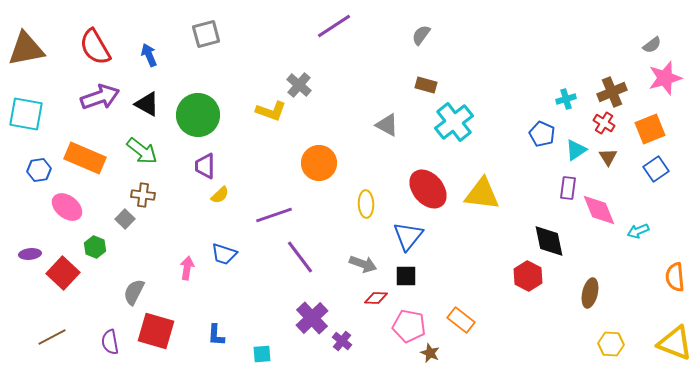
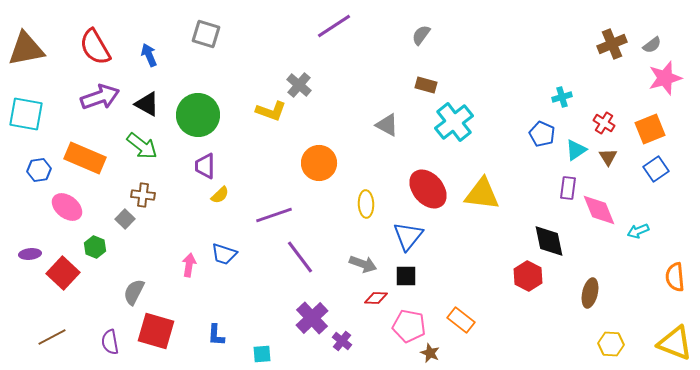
gray square at (206, 34): rotated 32 degrees clockwise
brown cross at (612, 92): moved 48 px up
cyan cross at (566, 99): moved 4 px left, 2 px up
green arrow at (142, 151): moved 5 px up
pink arrow at (187, 268): moved 2 px right, 3 px up
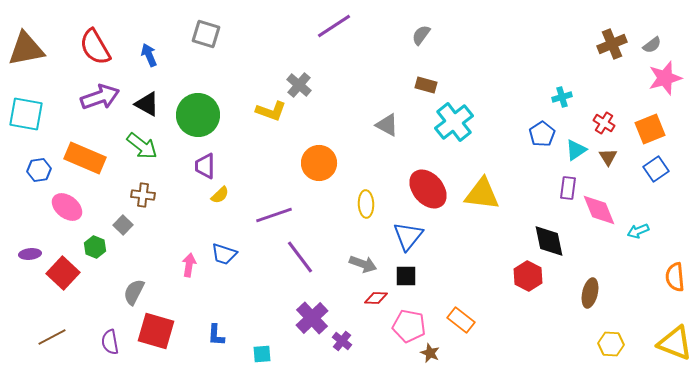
blue pentagon at (542, 134): rotated 15 degrees clockwise
gray square at (125, 219): moved 2 px left, 6 px down
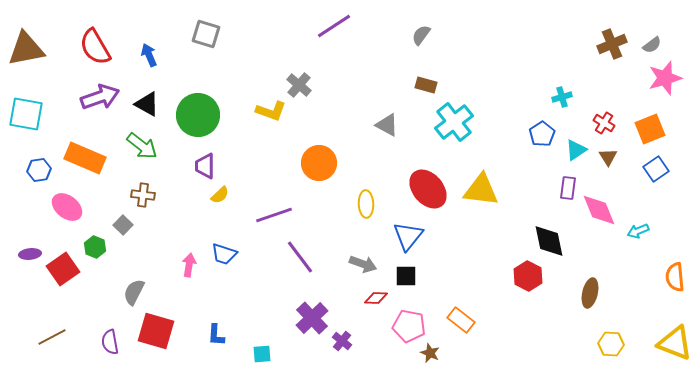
yellow triangle at (482, 194): moved 1 px left, 4 px up
red square at (63, 273): moved 4 px up; rotated 12 degrees clockwise
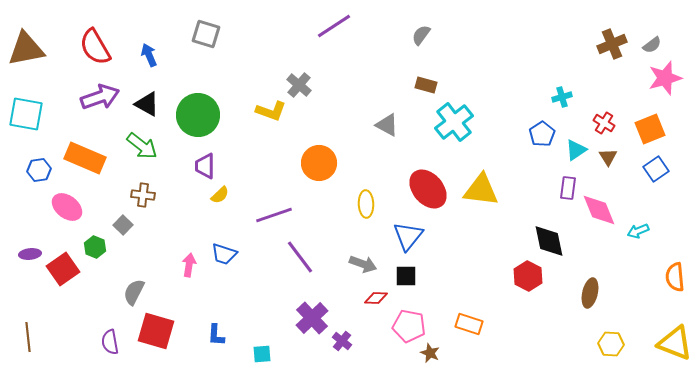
orange rectangle at (461, 320): moved 8 px right, 4 px down; rotated 20 degrees counterclockwise
brown line at (52, 337): moved 24 px left; rotated 68 degrees counterclockwise
